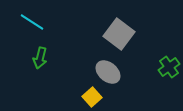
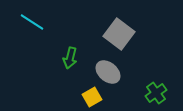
green arrow: moved 30 px right
green cross: moved 13 px left, 26 px down
yellow square: rotated 12 degrees clockwise
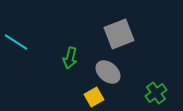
cyan line: moved 16 px left, 20 px down
gray square: rotated 32 degrees clockwise
yellow square: moved 2 px right
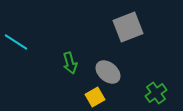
gray square: moved 9 px right, 7 px up
green arrow: moved 5 px down; rotated 30 degrees counterclockwise
yellow square: moved 1 px right
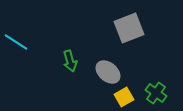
gray square: moved 1 px right, 1 px down
green arrow: moved 2 px up
green cross: rotated 20 degrees counterclockwise
yellow square: moved 29 px right
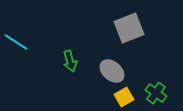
gray ellipse: moved 4 px right, 1 px up
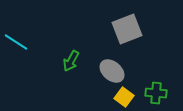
gray square: moved 2 px left, 1 px down
green arrow: moved 1 px right; rotated 45 degrees clockwise
green cross: rotated 30 degrees counterclockwise
yellow square: rotated 24 degrees counterclockwise
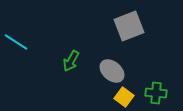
gray square: moved 2 px right, 3 px up
